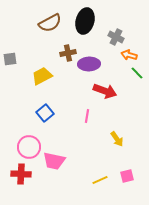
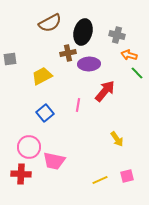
black ellipse: moved 2 px left, 11 px down
gray cross: moved 1 px right, 2 px up; rotated 14 degrees counterclockwise
red arrow: rotated 70 degrees counterclockwise
pink line: moved 9 px left, 11 px up
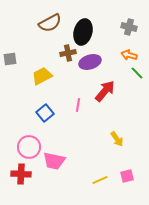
gray cross: moved 12 px right, 8 px up
purple ellipse: moved 1 px right, 2 px up; rotated 15 degrees counterclockwise
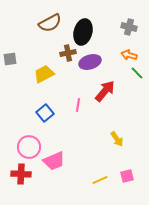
yellow trapezoid: moved 2 px right, 2 px up
pink trapezoid: rotated 35 degrees counterclockwise
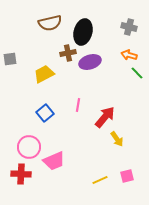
brown semicircle: rotated 15 degrees clockwise
red arrow: moved 26 px down
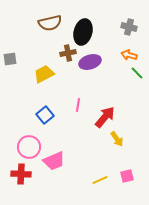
blue square: moved 2 px down
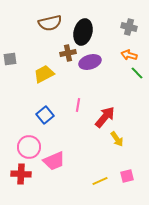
yellow line: moved 1 px down
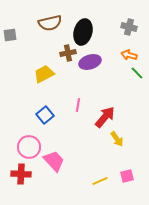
gray square: moved 24 px up
pink trapezoid: rotated 110 degrees counterclockwise
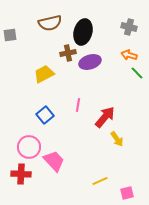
pink square: moved 17 px down
